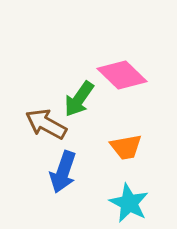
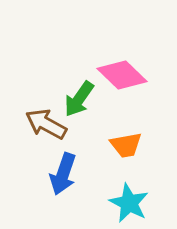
orange trapezoid: moved 2 px up
blue arrow: moved 2 px down
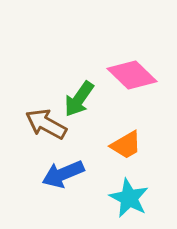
pink diamond: moved 10 px right
orange trapezoid: rotated 20 degrees counterclockwise
blue arrow: rotated 48 degrees clockwise
cyan star: moved 5 px up
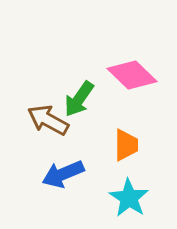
brown arrow: moved 2 px right, 4 px up
orange trapezoid: rotated 60 degrees counterclockwise
cyan star: rotated 6 degrees clockwise
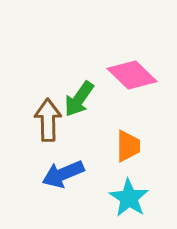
brown arrow: rotated 60 degrees clockwise
orange trapezoid: moved 2 px right, 1 px down
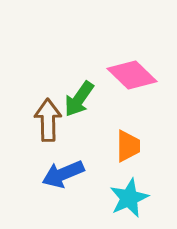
cyan star: rotated 15 degrees clockwise
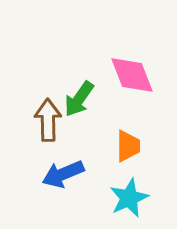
pink diamond: rotated 24 degrees clockwise
